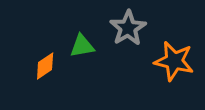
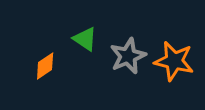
gray star: moved 28 px down; rotated 9 degrees clockwise
green triangle: moved 3 px right, 7 px up; rotated 44 degrees clockwise
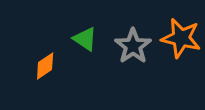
gray star: moved 5 px right, 10 px up; rotated 12 degrees counterclockwise
orange star: moved 7 px right, 23 px up
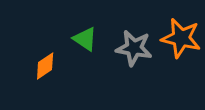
gray star: moved 1 px right, 2 px down; rotated 27 degrees counterclockwise
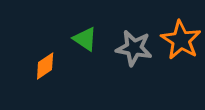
orange star: moved 2 px down; rotated 18 degrees clockwise
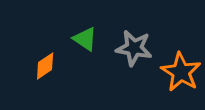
orange star: moved 32 px down
